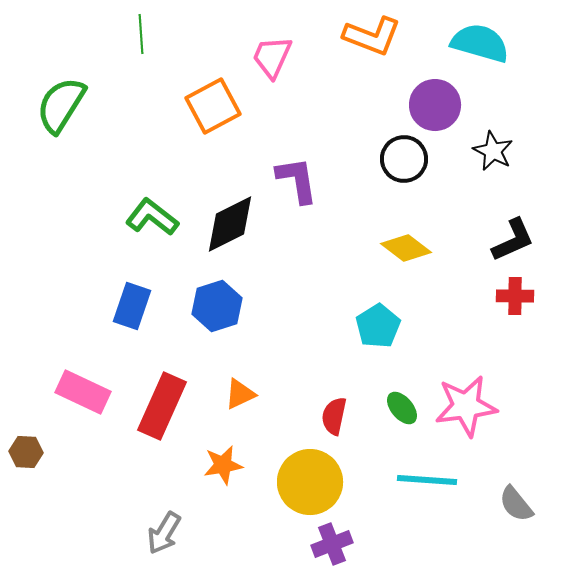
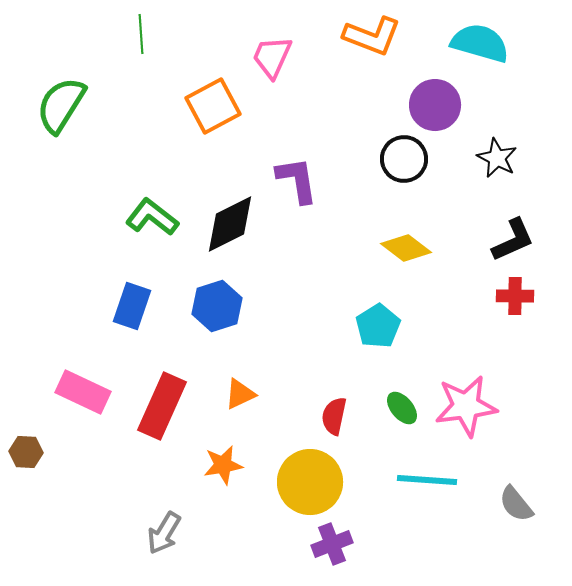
black star: moved 4 px right, 7 px down
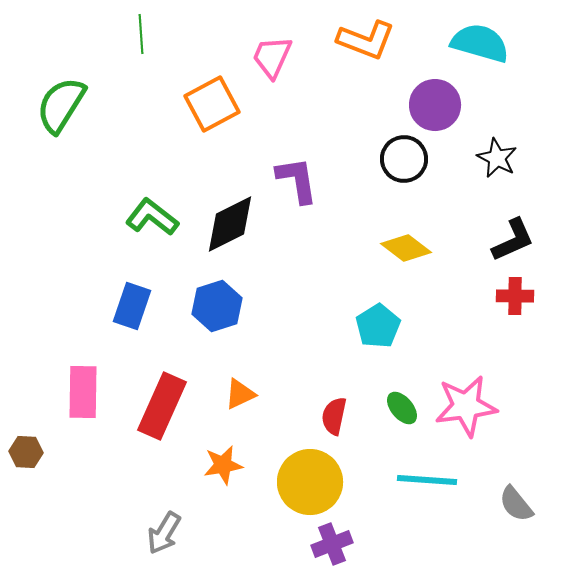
orange L-shape: moved 6 px left, 4 px down
orange square: moved 1 px left, 2 px up
pink rectangle: rotated 66 degrees clockwise
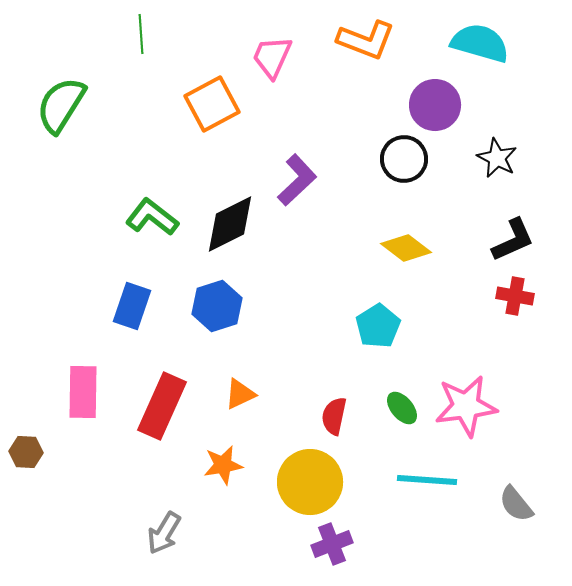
purple L-shape: rotated 56 degrees clockwise
red cross: rotated 9 degrees clockwise
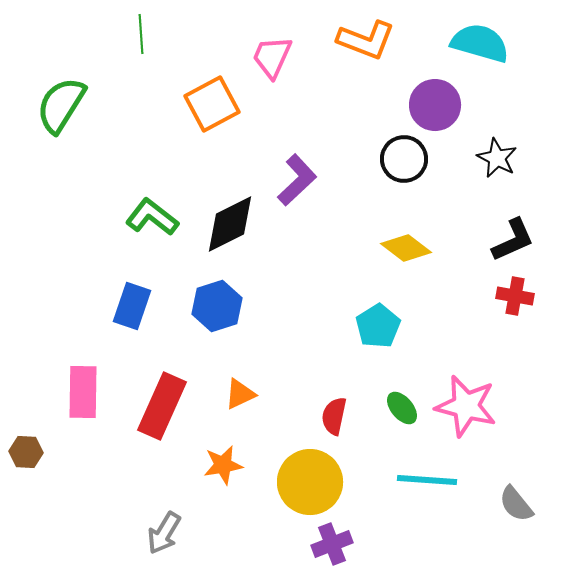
pink star: rotated 22 degrees clockwise
